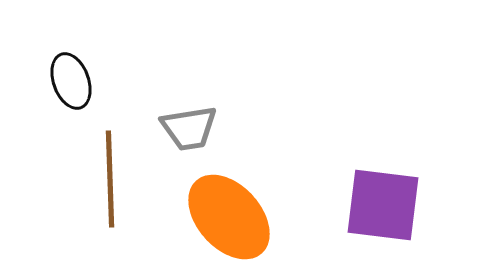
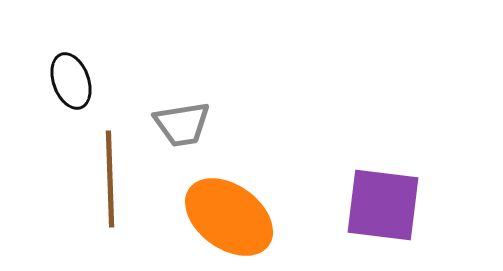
gray trapezoid: moved 7 px left, 4 px up
orange ellipse: rotated 12 degrees counterclockwise
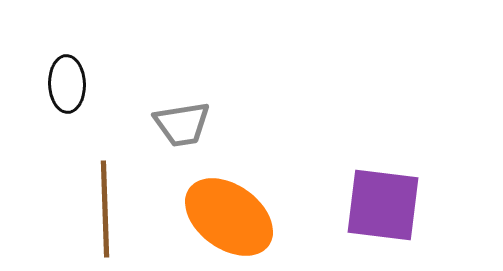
black ellipse: moved 4 px left, 3 px down; rotated 18 degrees clockwise
brown line: moved 5 px left, 30 px down
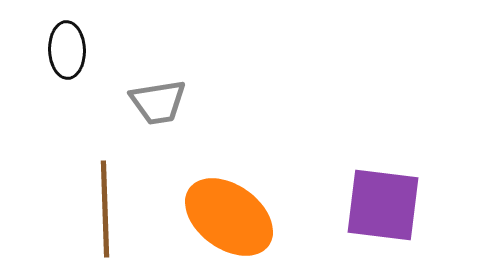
black ellipse: moved 34 px up
gray trapezoid: moved 24 px left, 22 px up
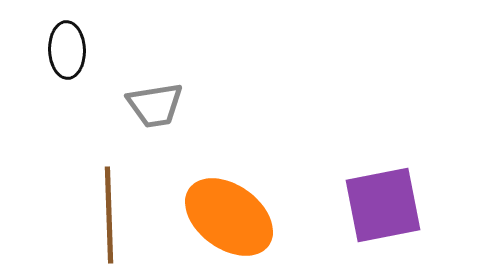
gray trapezoid: moved 3 px left, 3 px down
purple square: rotated 18 degrees counterclockwise
brown line: moved 4 px right, 6 px down
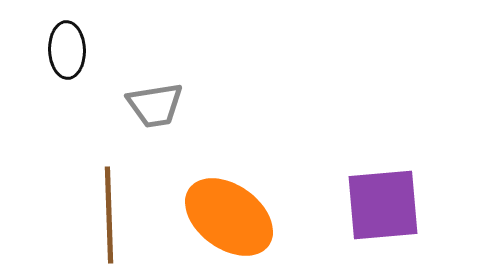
purple square: rotated 6 degrees clockwise
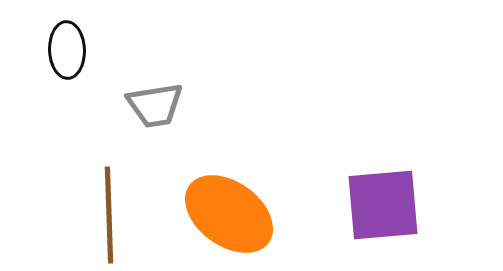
orange ellipse: moved 3 px up
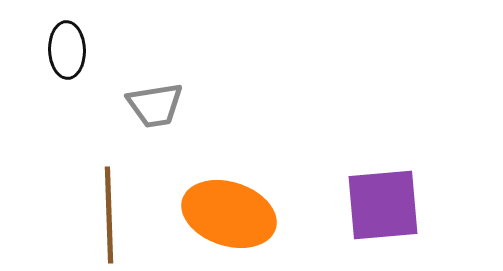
orange ellipse: rotated 18 degrees counterclockwise
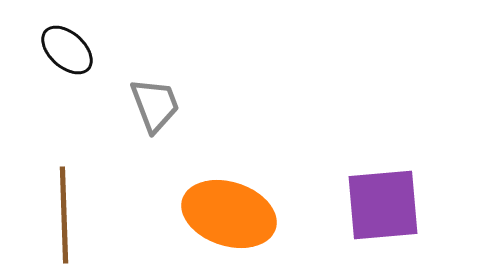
black ellipse: rotated 46 degrees counterclockwise
gray trapezoid: rotated 102 degrees counterclockwise
brown line: moved 45 px left
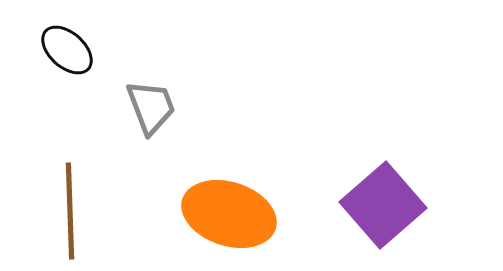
gray trapezoid: moved 4 px left, 2 px down
purple square: rotated 36 degrees counterclockwise
brown line: moved 6 px right, 4 px up
